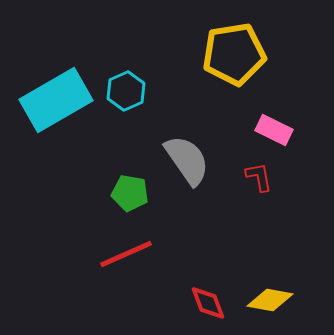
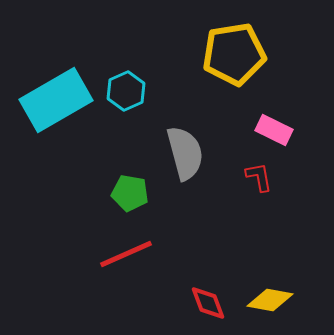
gray semicircle: moved 2 px left, 7 px up; rotated 20 degrees clockwise
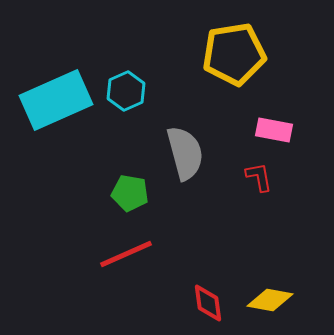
cyan rectangle: rotated 6 degrees clockwise
pink rectangle: rotated 15 degrees counterclockwise
red diamond: rotated 12 degrees clockwise
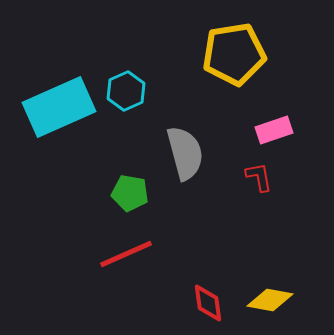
cyan rectangle: moved 3 px right, 7 px down
pink rectangle: rotated 30 degrees counterclockwise
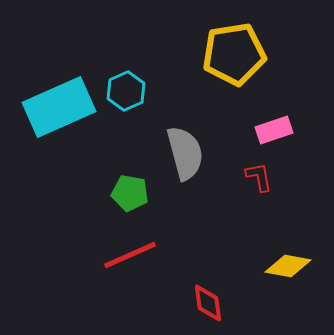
red line: moved 4 px right, 1 px down
yellow diamond: moved 18 px right, 34 px up
